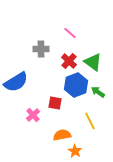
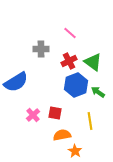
red cross: rotated 21 degrees clockwise
red square: moved 10 px down
yellow line: rotated 18 degrees clockwise
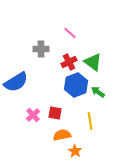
red cross: moved 1 px down
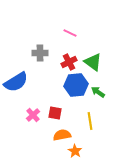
pink line: rotated 16 degrees counterclockwise
gray cross: moved 1 px left, 4 px down
blue hexagon: rotated 15 degrees clockwise
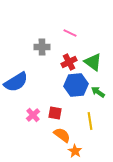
gray cross: moved 2 px right, 6 px up
orange semicircle: rotated 48 degrees clockwise
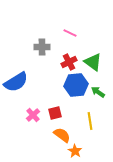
red square: rotated 24 degrees counterclockwise
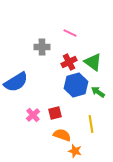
blue hexagon: rotated 10 degrees counterclockwise
yellow line: moved 1 px right, 3 px down
orange semicircle: rotated 18 degrees counterclockwise
orange star: rotated 16 degrees counterclockwise
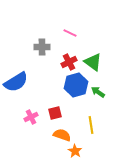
pink cross: moved 2 px left, 2 px down; rotated 16 degrees clockwise
yellow line: moved 1 px down
orange star: rotated 16 degrees clockwise
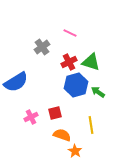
gray cross: rotated 35 degrees counterclockwise
green triangle: moved 2 px left; rotated 18 degrees counterclockwise
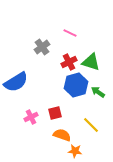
yellow line: rotated 36 degrees counterclockwise
orange star: rotated 24 degrees counterclockwise
